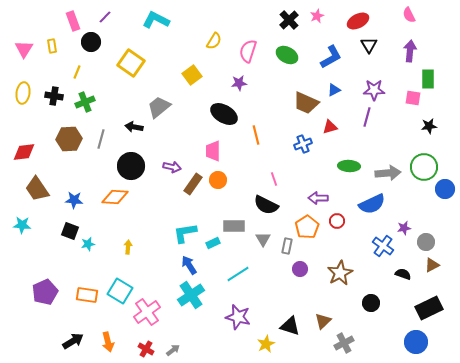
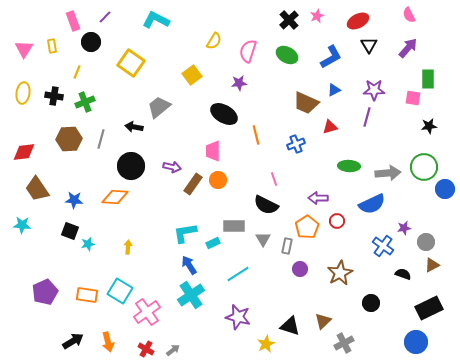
purple arrow at (410, 51): moved 2 px left, 3 px up; rotated 35 degrees clockwise
blue cross at (303, 144): moved 7 px left
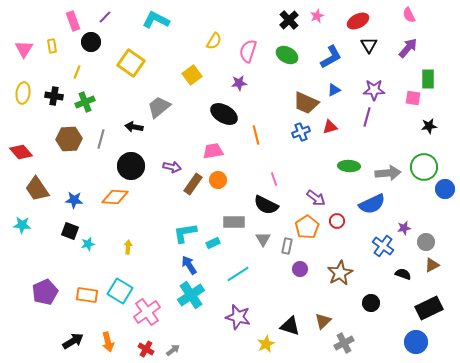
blue cross at (296, 144): moved 5 px right, 12 px up
pink trapezoid at (213, 151): rotated 80 degrees clockwise
red diamond at (24, 152): moved 3 px left; rotated 55 degrees clockwise
purple arrow at (318, 198): moved 2 px left; rotated 144 degrees counterclockwise
gray rectangle at (234, 226): moved 4 px up
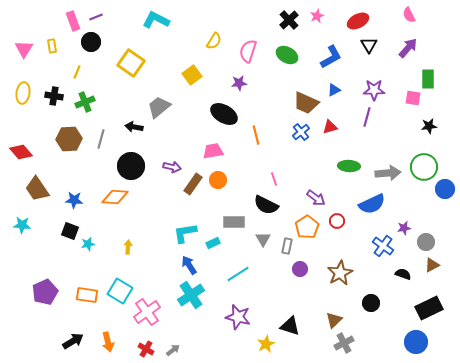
purple line at (105, 17): moved 9 px left; rotated 24 degrees clockwise
blue cross at (301, 132): rotated 18 degrees counterclockwise
brown triangle at (323, 321): moved 11 px right, 1 px up
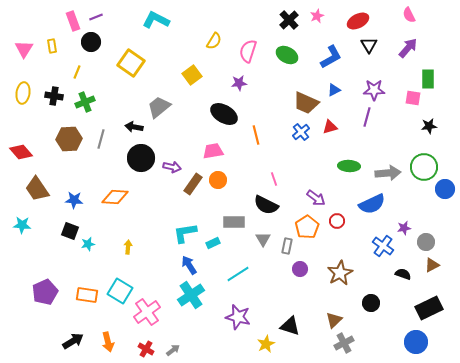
black circle at (131, 166): moved 10 px right, 8 px up
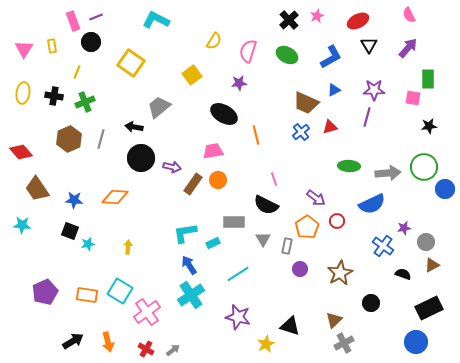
brown hexagon at (69, 139): rotated 20 degrees counterclockwise
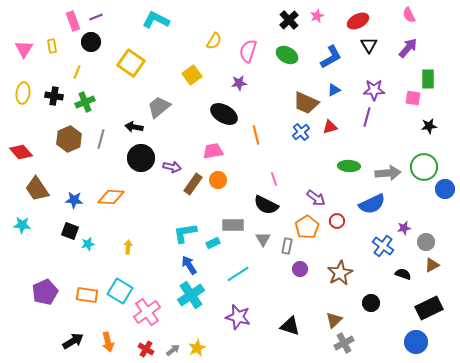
orange diamond at (115, 197): moved 4 px left
gray rectangle at (234, 222): moved 1 px left, 3 px down
yellow star at (266, 344): moved 69 px left, 4 px down
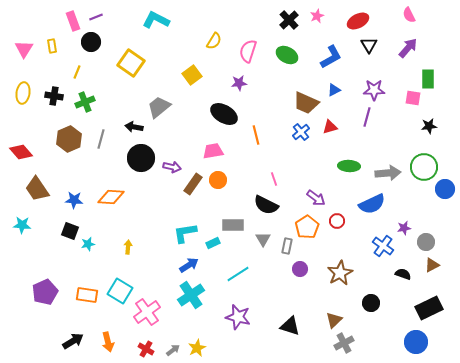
blue arrow at (189, 265): rotated 90 degrees clockwise
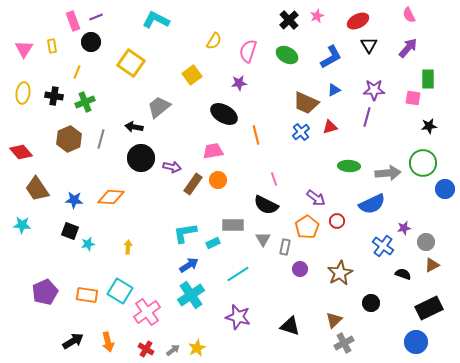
green circle at (424, 167): moved 1 px left, 4 px up
gray rectangle at (287, 246): moved 2 px left, 1 px down
